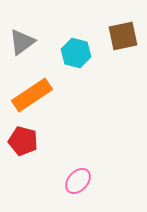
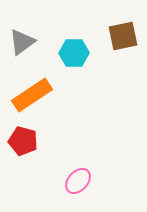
cyan hexagon: moved 2 px left; rotated 16 degrees counterclockwise
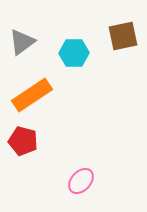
pink ellipse: moved 3 px right
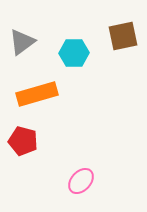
orange rectangle: moved 5 px right, 1 px up; rotated 18 degrees clockwise
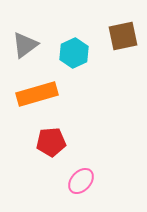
gray triangle: moved 3 px right, 3 px down
cyan hexagon: rotated 24 degrees counterclockwise
red pentagon: moved 28 px right, 1 px down; rotated 20 degrees counterclockwise
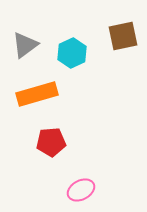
cyan hexagon: moved 2 px left
pink ellipse: moved 9 px down; rotated 20 degrees clockwise
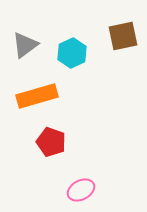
orange rectangle: moved 2 px down
red pentagon: rotated 24 degrees clockwise
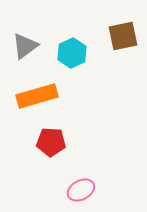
gray triangle: moved 1 px down
red pentagon: rotated 16 degrees counterclockwise
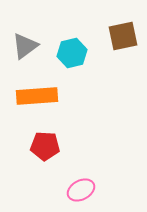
cyan hexagon: rotated 12 degrees clockwise
orange rectangle: rotated 12 degrees clockwise
red pentagon: moved 6 px left, 4 px down
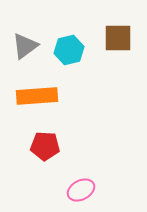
brown square: moved 5 px left, 2 px down; rotated 12 degrees clockwise
cyan hexagon: moved 3 px left, 3 px up
